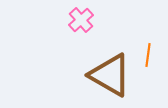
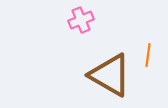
pink cross: rotated 20 degrees clockwise
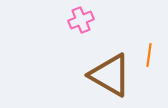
orange line: moved 1 px right
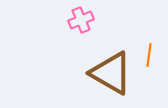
brown triangle: moved 1 px right, 2 px up
